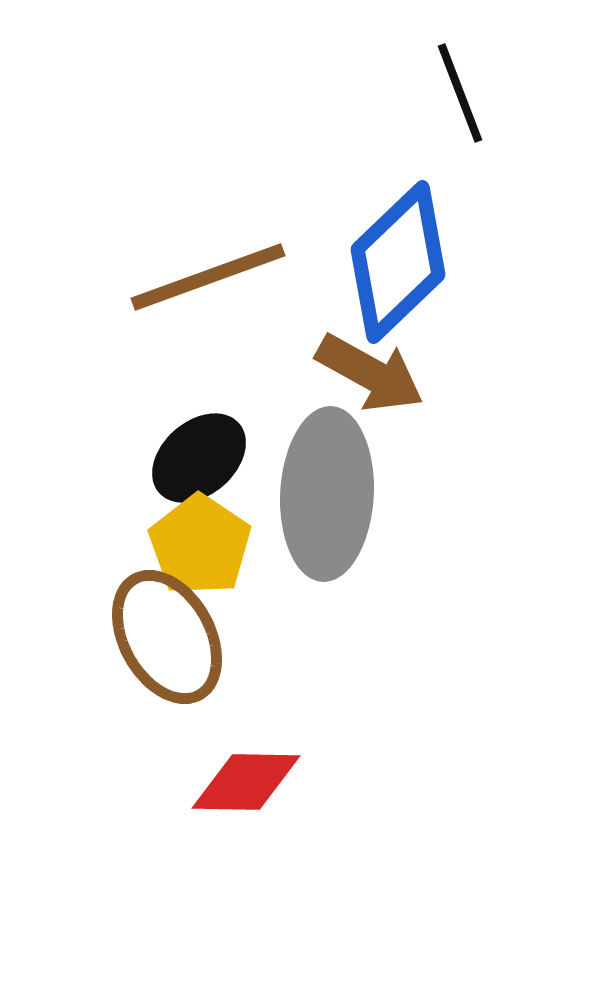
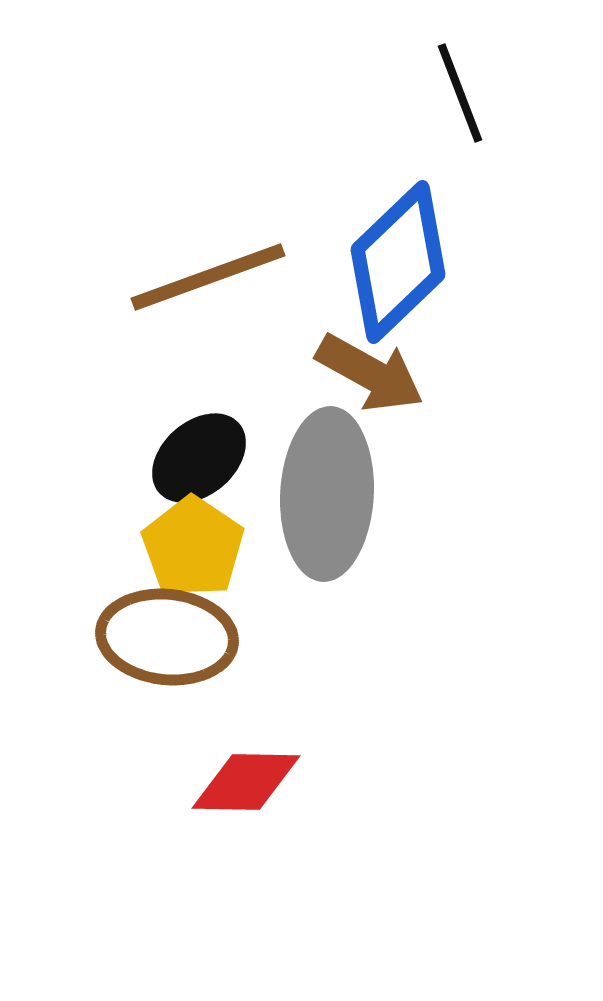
yellow pentagon: moved 7 px left, 2 px down
brown ellipse: rotated 55 degrees counterclockwise
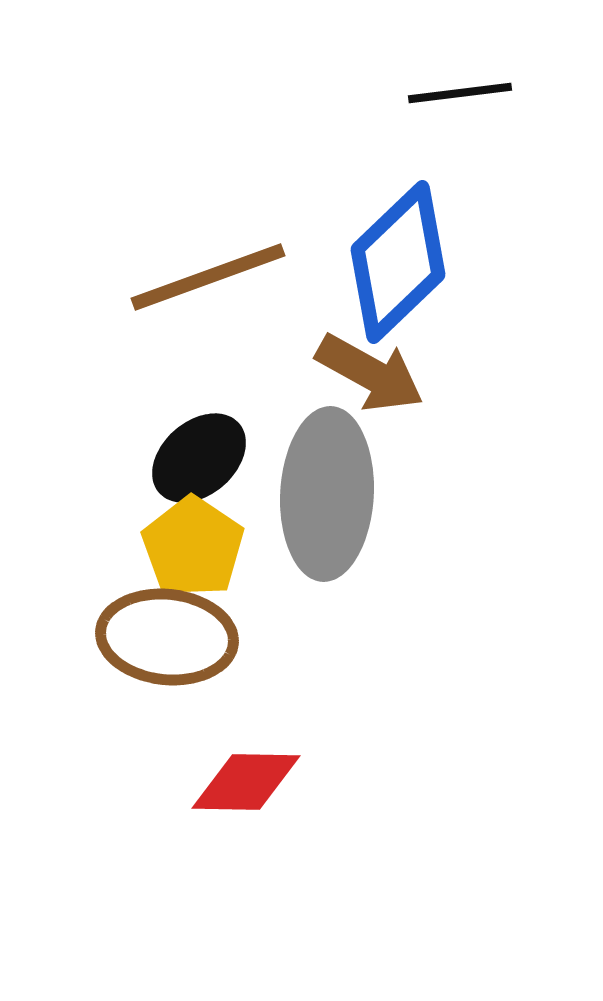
black line: rotated 76 degrees counterclockwise
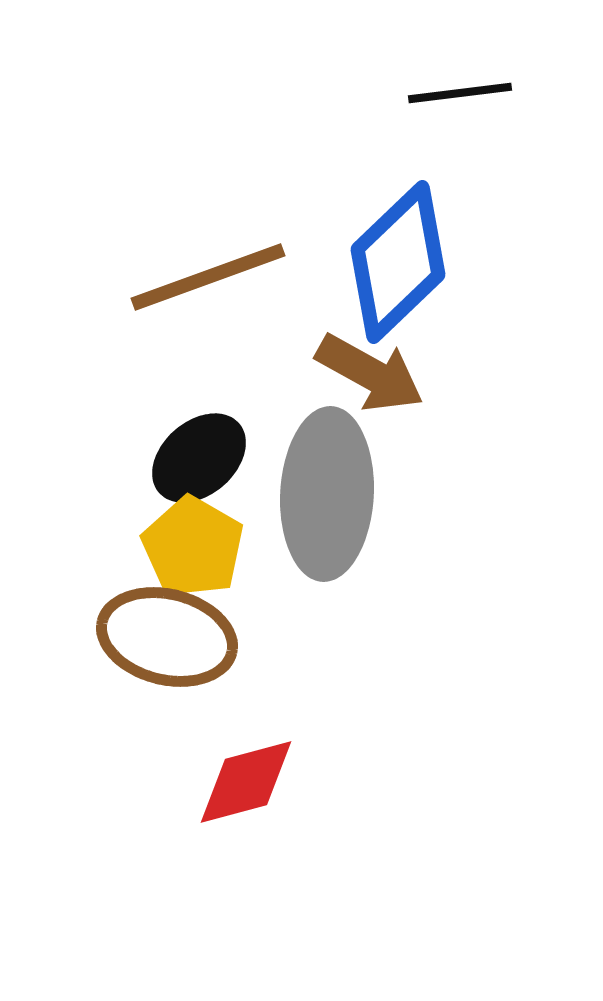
yellow pentagon: rotated 4 degrees counterclockwise
brown ellipse: rotated 8 degrees clockwise
red diamond: rotated 16 degrees counterclockwise
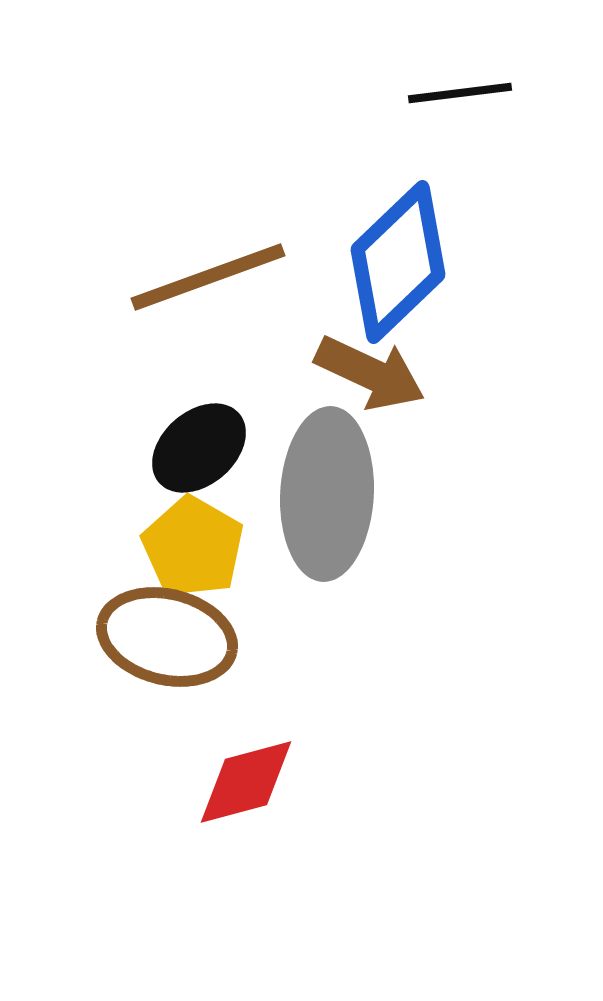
brown arrow: rotated 4 degrees counterclockwise
black ellipse: moved 10 px up
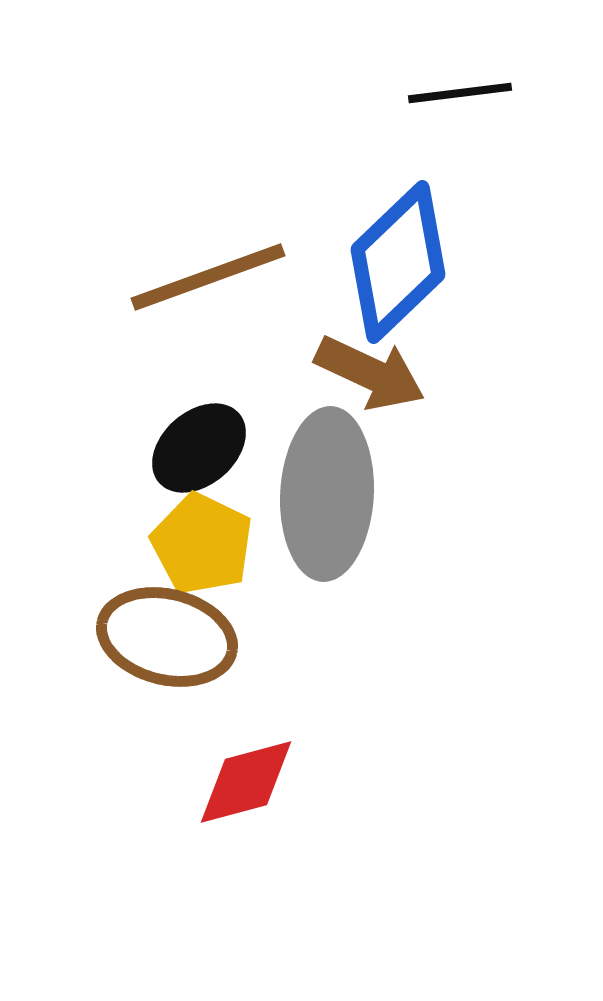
yellow pentagon: moved 9 px right, 3 px up; rotated 4 degrees counterclockwise
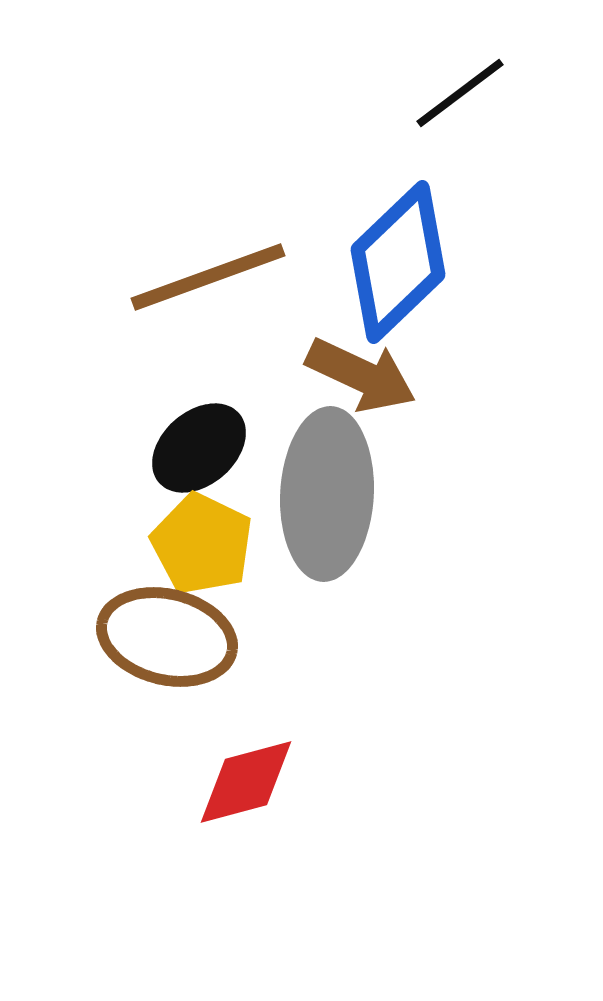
black line: rotated 30 degrees counterclockwise
brown arrow: moved 9 px left, 2 px down
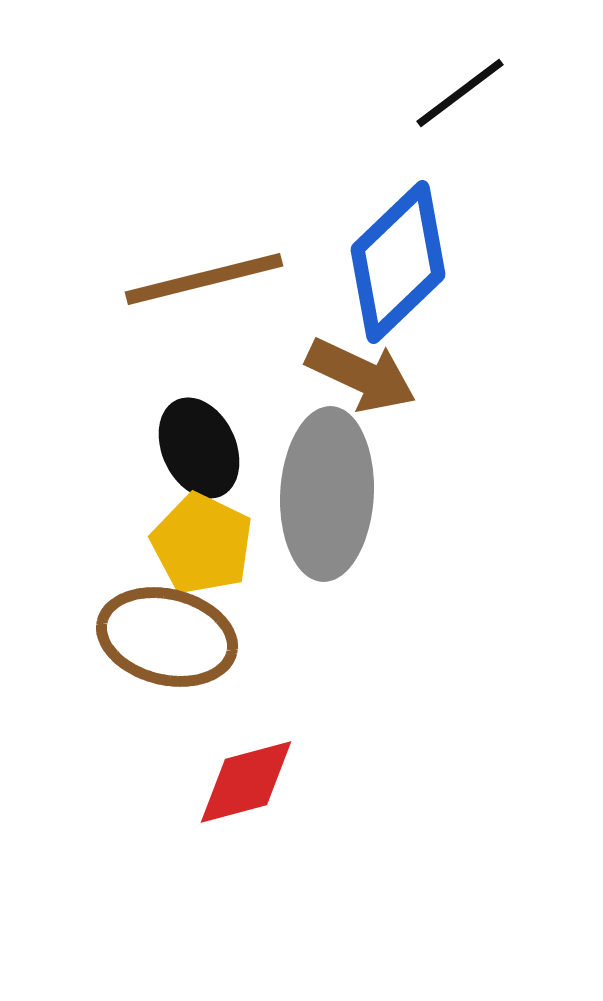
brown line: moved 4 px left, 2 px down; rotated 6 degrees clockwise
black ellipse: rotated 74 degrees counterclockwise
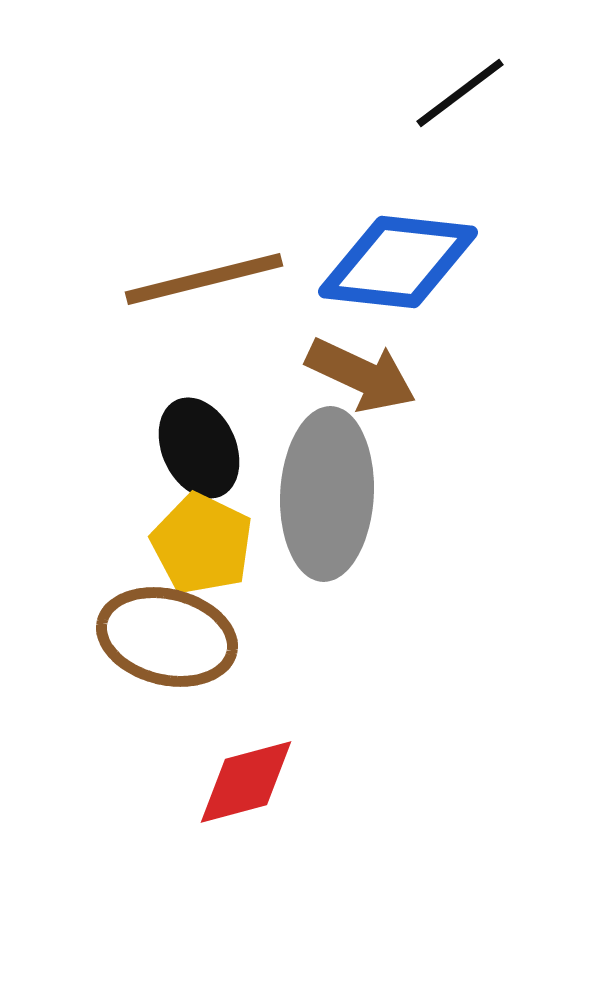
blue diamond: rotated 50 degrees clockwise
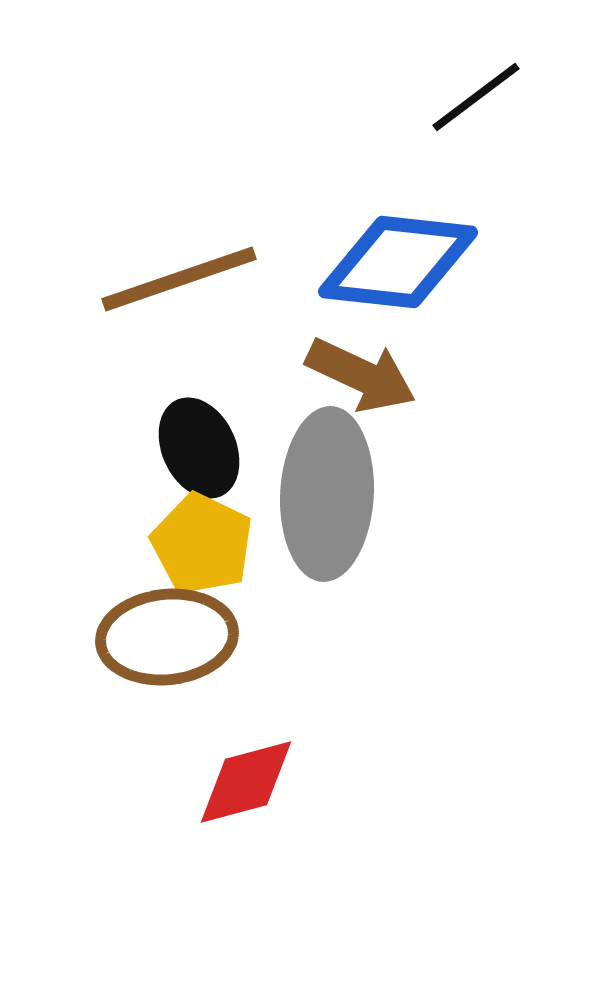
black line: moved 16 px right, 4 px down
brown line: moved 25 px left; rotated 5 degrees counterclockwise
brown ellipse: rotated 20 degrees counterclockwise
